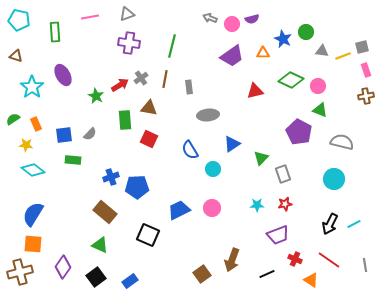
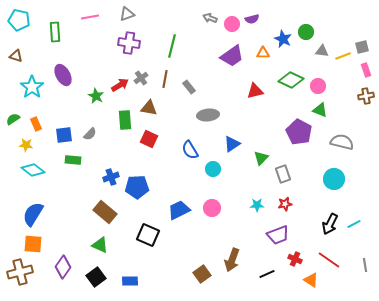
gray rectangle at (189, 87): rotated 32 degrees counterclockwise
blue rectangle at (130, 281): rotated 35 degrees clockwise
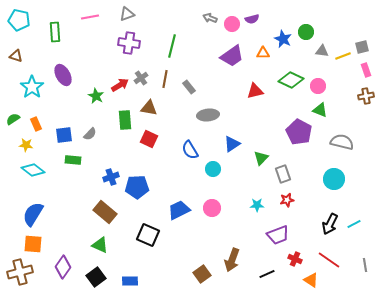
red star at (285, 204): moved 2 px right, 4 px up
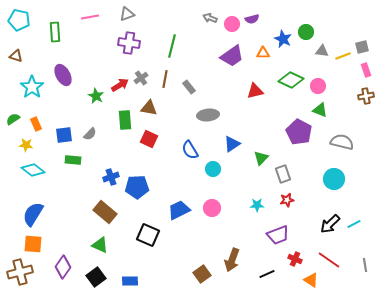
black arrow at (330, 224): rotated 20 degrees clockwise
